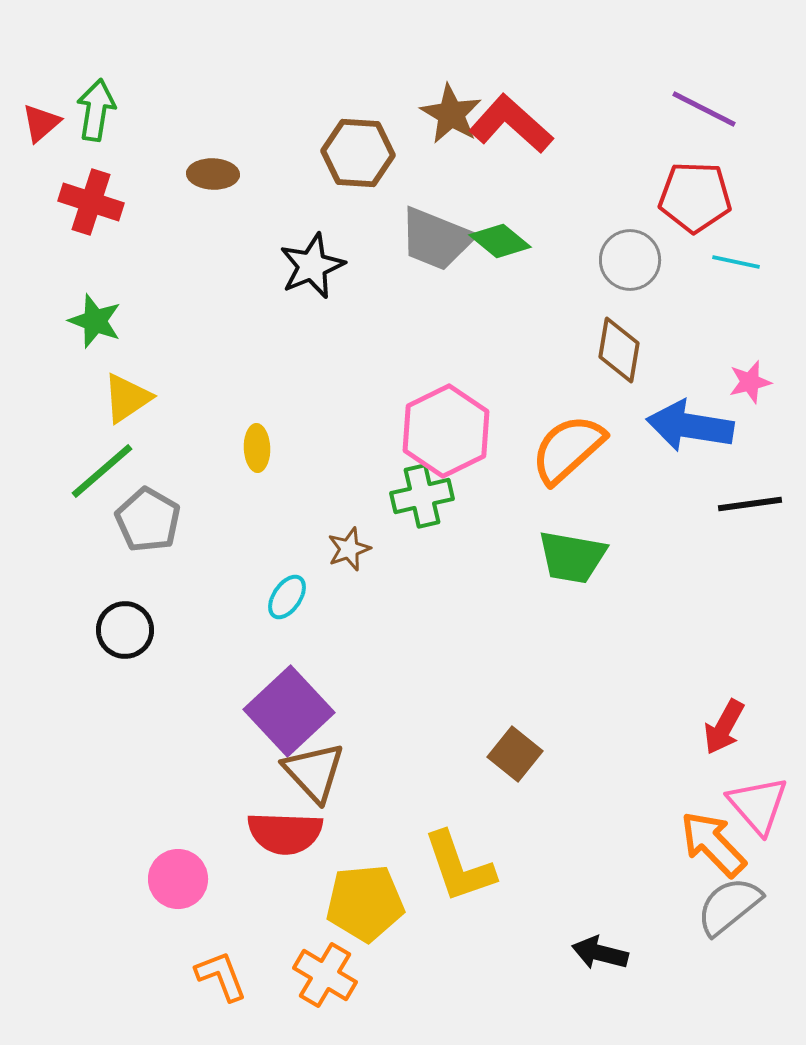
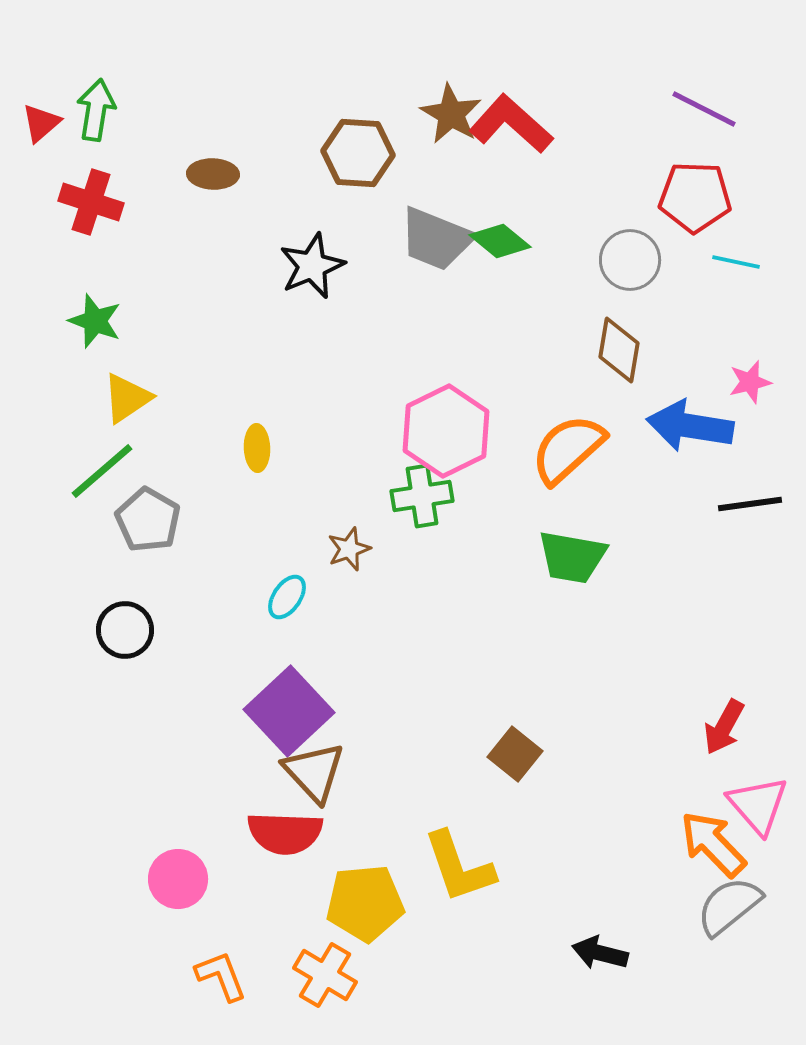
green cross at (422, 496): rotated 4 degrees clockwise
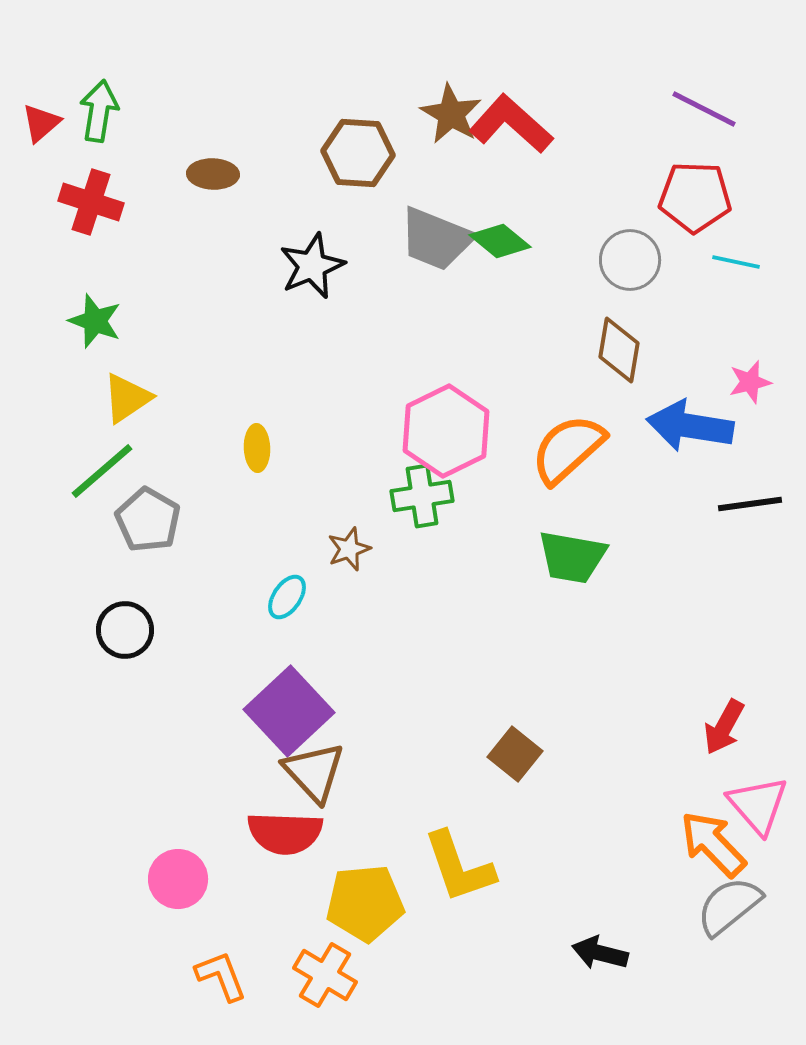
green arrow at (96, 110): moved 3 px right, 1 px down
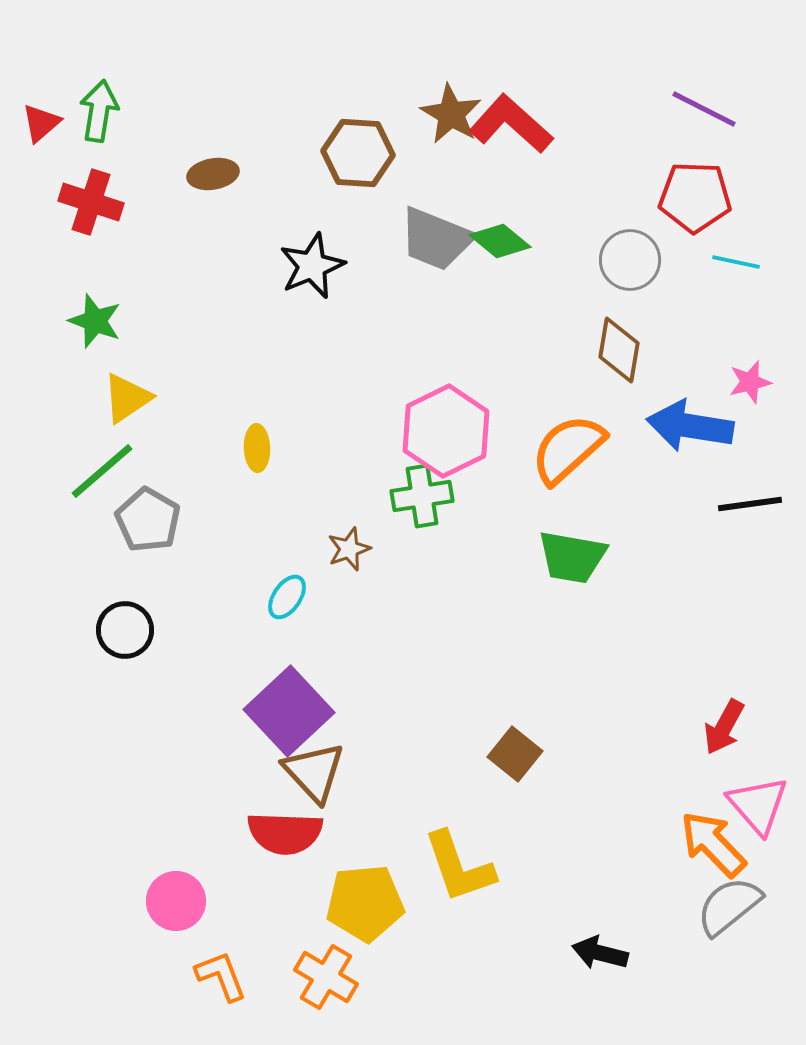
brown ellipse at (213, 174): rotated 12 degrees counterclockwise
pink circle at (178, 879): moved 2 px left, 22 px down
orange cross at (325, 975): moved 1 px right, 2 px down
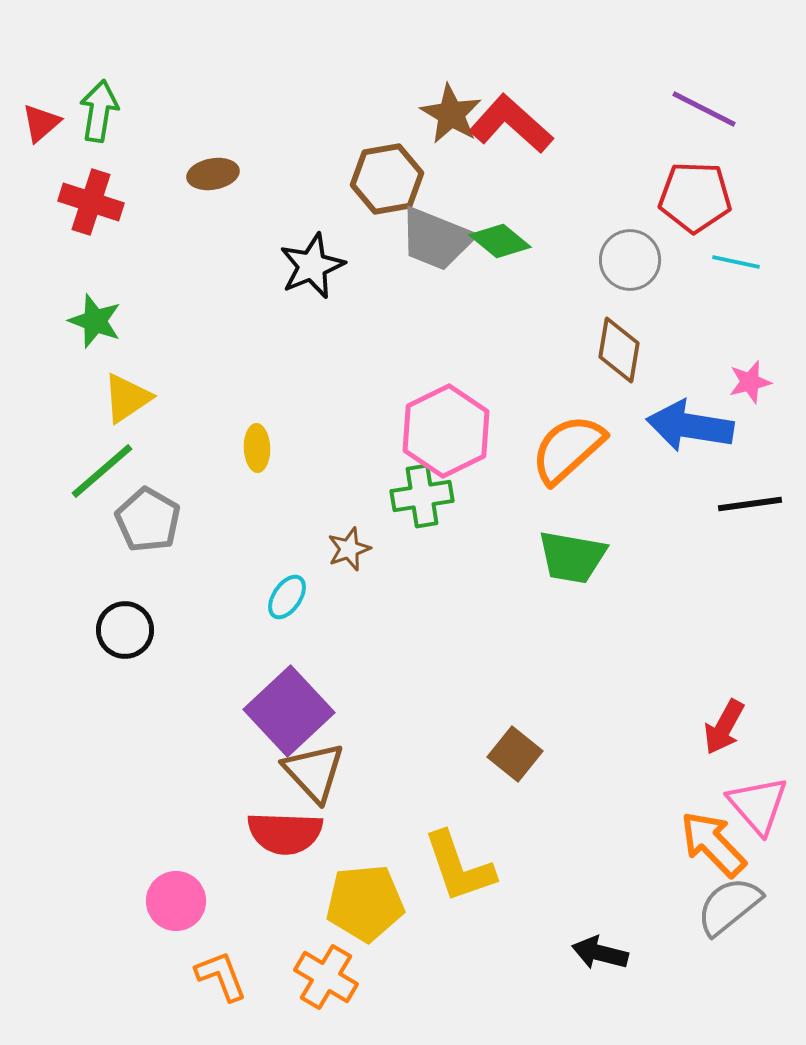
brown hexagon at (358, 153): moved 29 px right, 26 px down; rotated 14 degrees counterclockwise
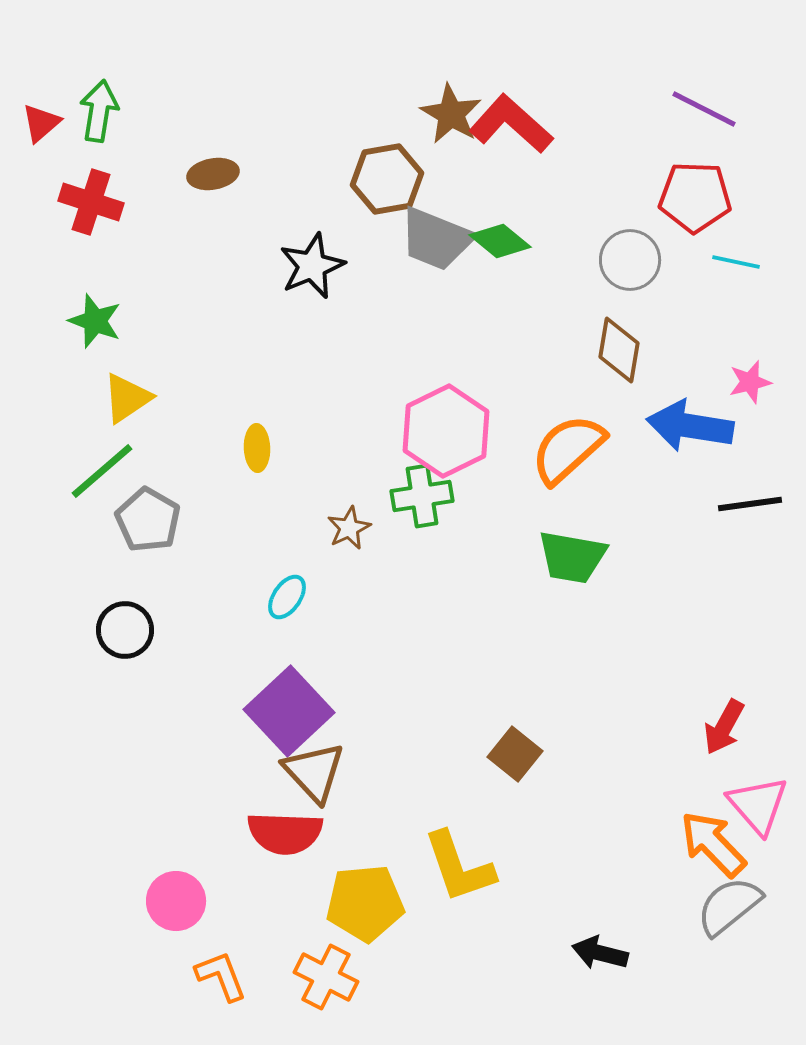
brown star at (349, 549): moved 21 px up; rotated 6 degrees counterclockwise
orange cross at (326, 977): rotated 4 degrees counterclockwise
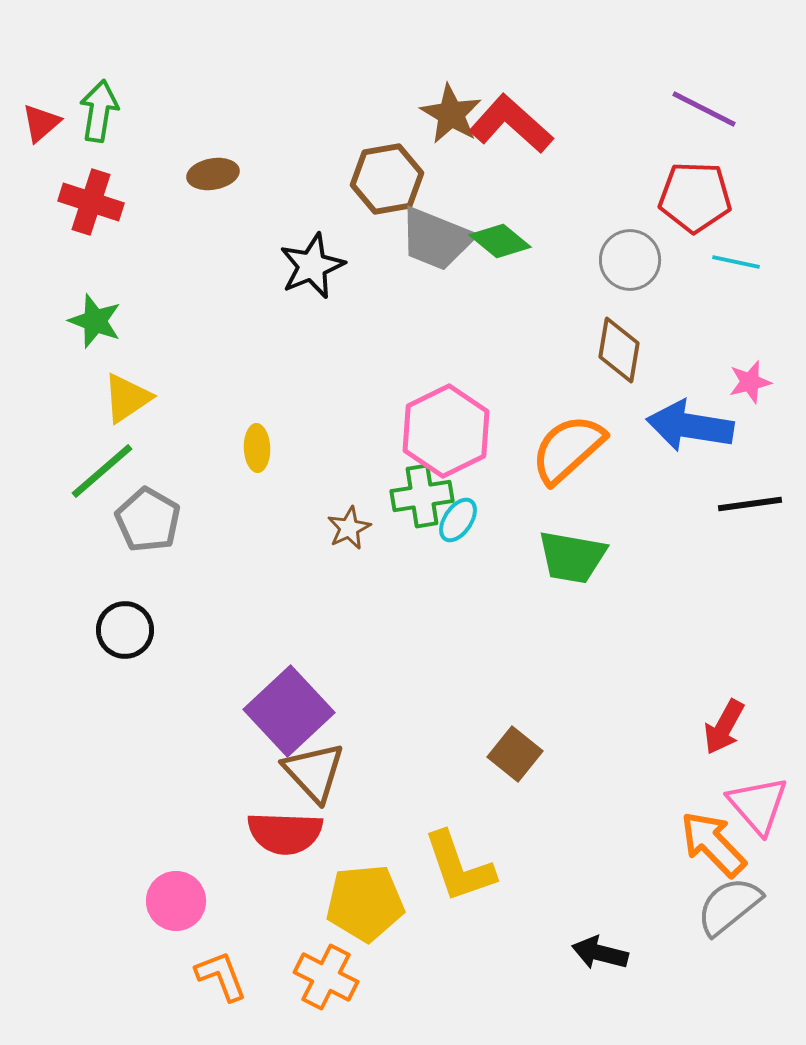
cyan ellipse at (287, 597): moved 171 px right, 77 px up
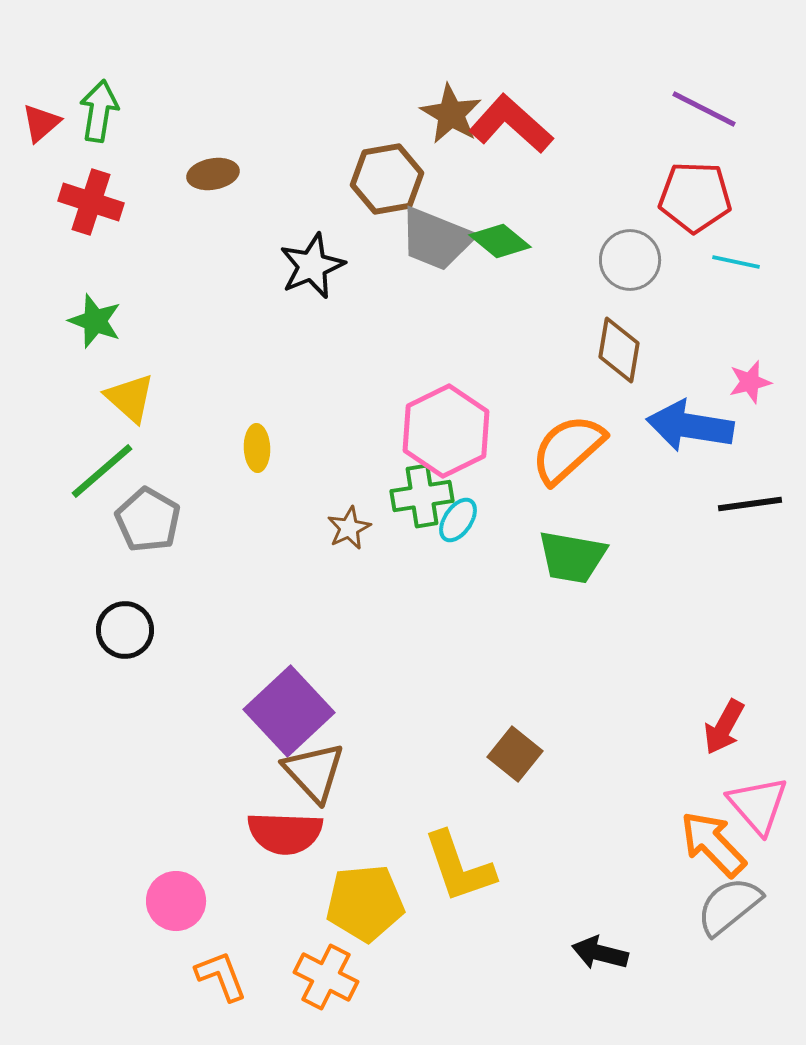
yellow triangle at (127, 398): moved 3 px right; rotated 44 degrees counterclockwise
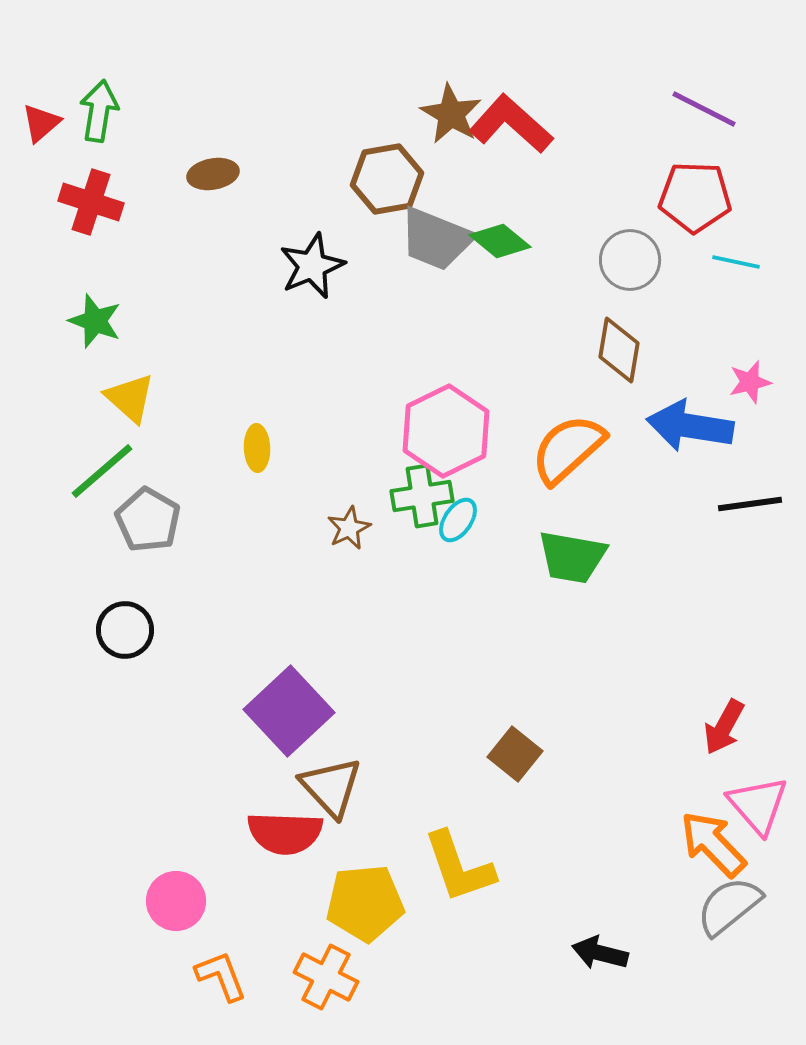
brown triangle at (314, 772): moved 17 px right, 15 px down
